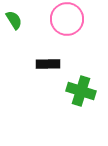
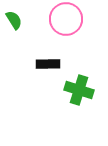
pink circle: moved 1 px left
green cross: moved 2 px left, 1 px up
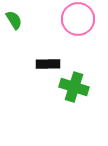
pink circle: moved 12 px right
green cross: moved 5 px left, 3 px up
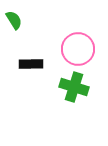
pink circle: moved 30 px down
black rectangle: moved 17 px left
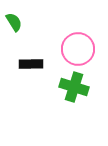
green semicircle: moved 2 px down
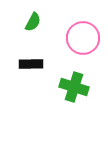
green semicircle: moved 19 px right; rotated 60 degrees clockwise
pink circle: moved 5 px right, 11 px up
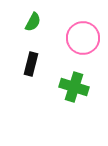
black rectangle: rotated 75 degrees counterclockwise
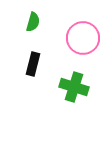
green semicircle: rotated 12 degrees counterclockwise
black rectangle: moved 2 px right
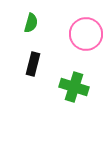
green semicircle: moved 2 px left, 1 px down
pink circle: moved 3 px right, 4 px up
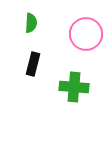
green semicircle: rotated 12 degrees counterclockwise
green cross: rotated 12 degrees counterclockwise
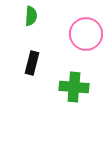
green semicircle: moved 7 px up
black rectangle: moved 1 px left, 1 px up
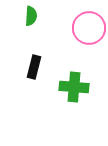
pink circle: moved 3 px right, 6 px up
black rectangle: moved 2 px right, 4 px down
